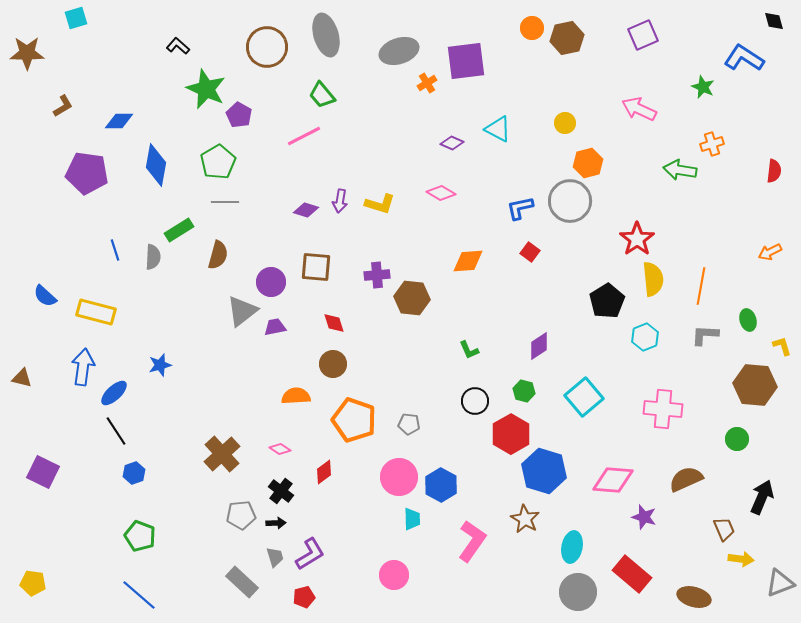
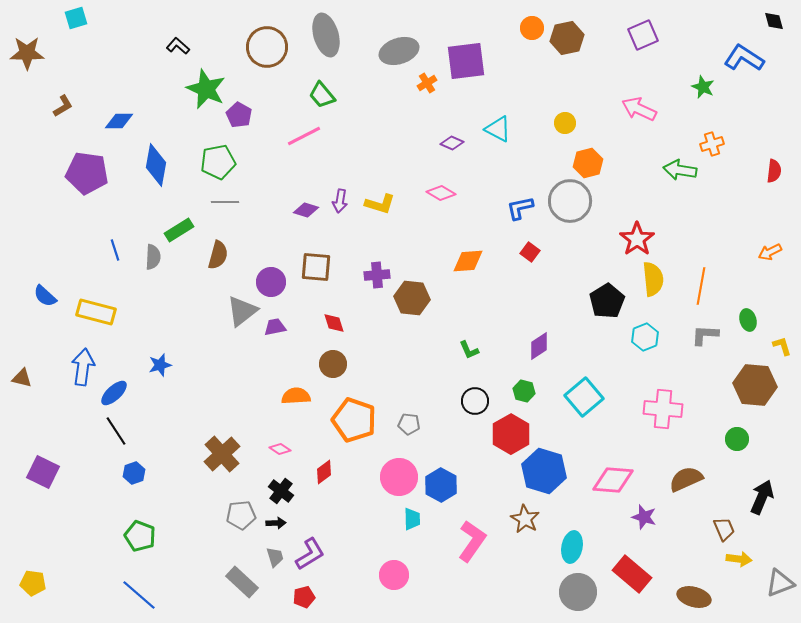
green pentagon at (218, 162): rotated 20 degrees clockwise
yellow arrow at (741, 559): moved 2 px left
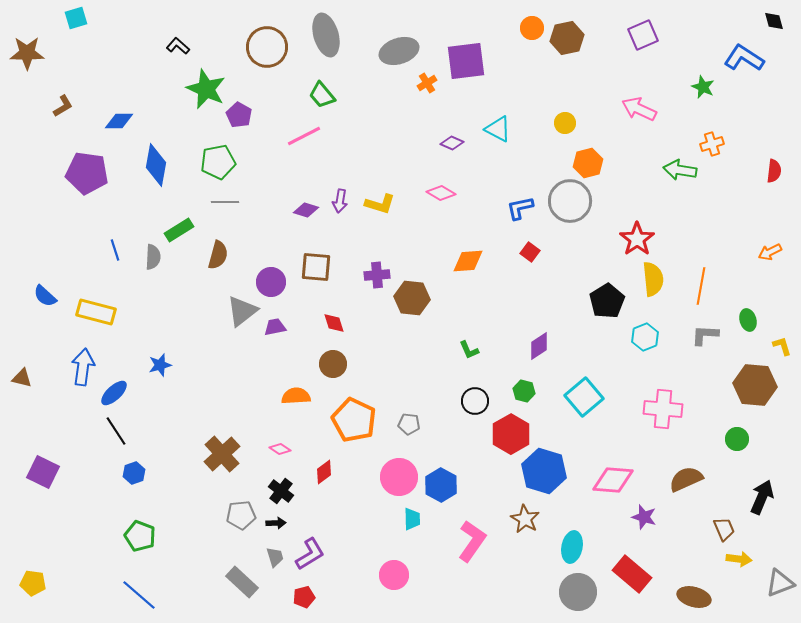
orange pentagon at (354, 420): rotated 6 degrees clockwise
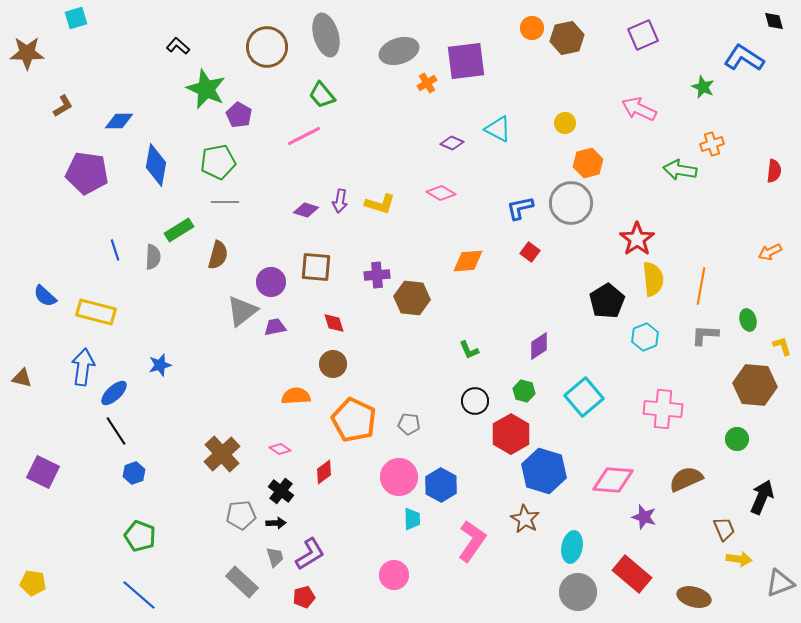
gray circle at (570, 201): moved 1 px right, 2 px down
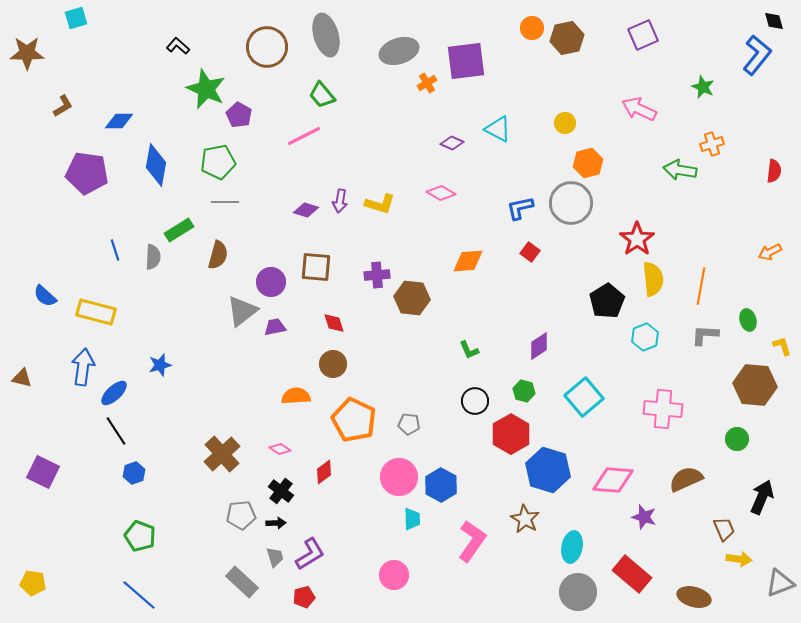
blue L-shape at (744, 58): moved 13 px right, 3 px up; rotated 96 degrees clockwise
blue hexagon at (544, 471): moved 4 px right, 1 px up
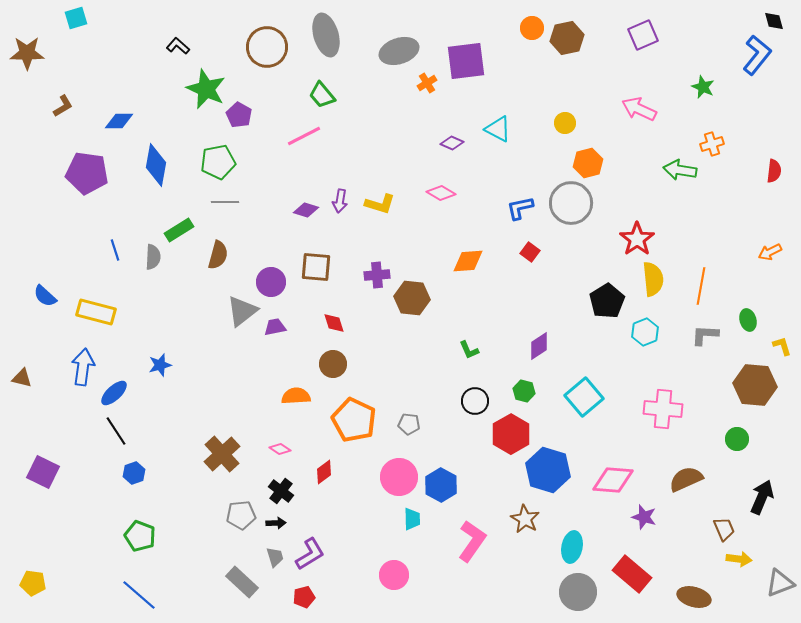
cyan hexagon at (645, 337): moved 5 px up
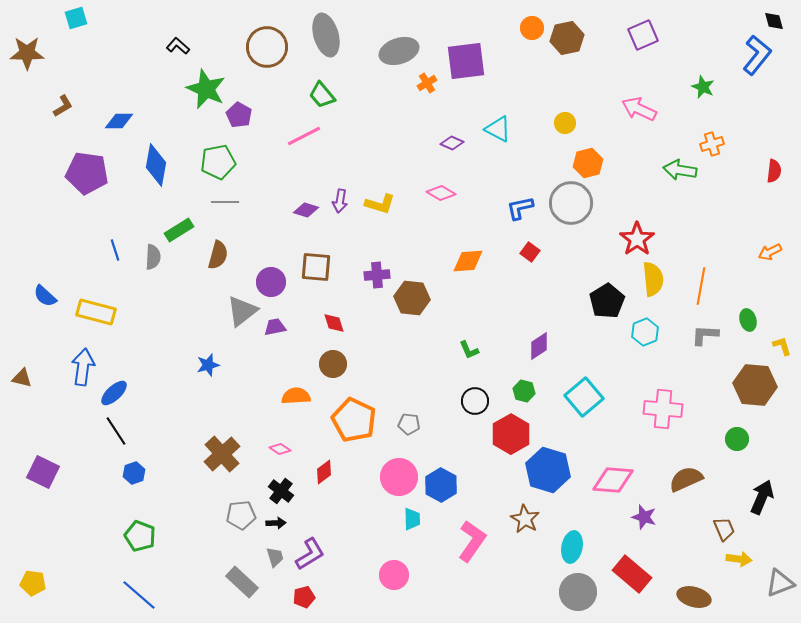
blue star at (160, 365): moved 48 px right
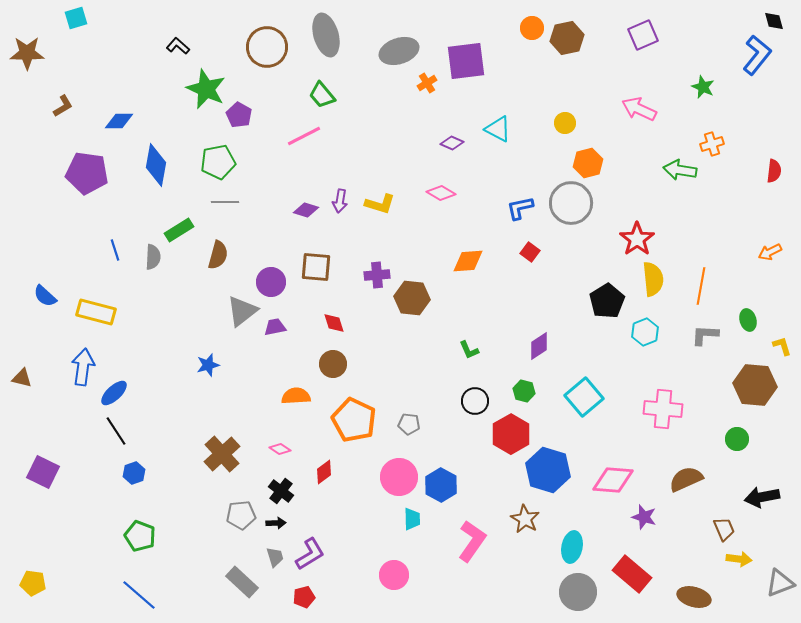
black arrow at (762, 497): rotated 124 degrees counterclockwise
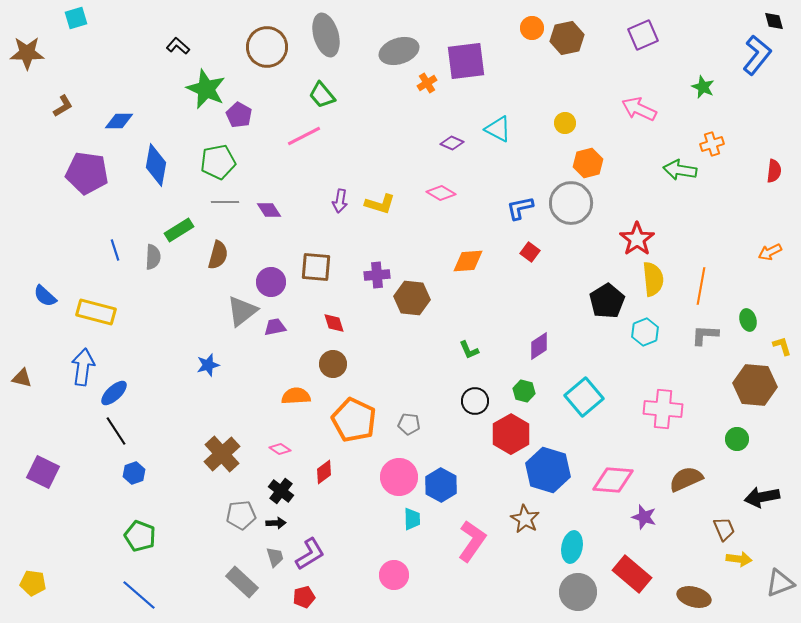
purple diamond at (306, 210): moved 37 px left; rotated 40 degrees clockwise
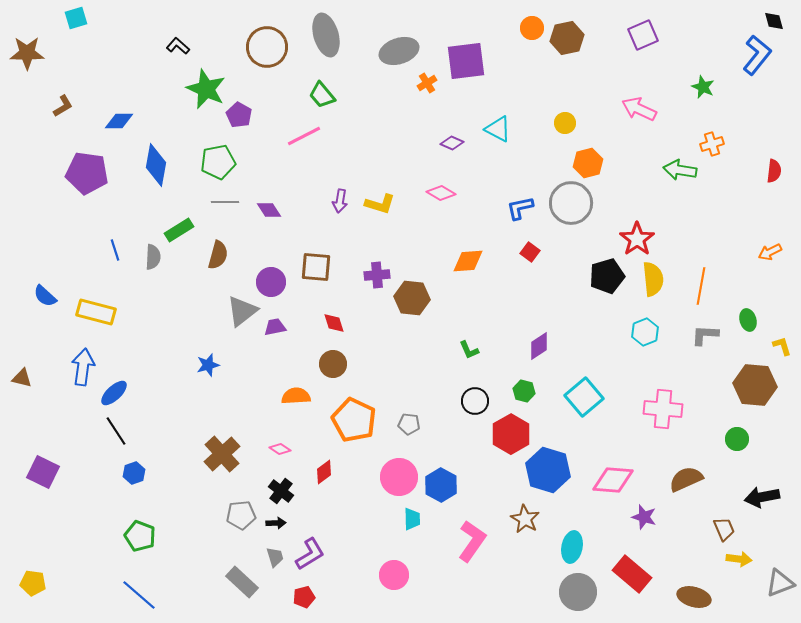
black pentagon at (607, 301): moved 25 px up; rotated 16 degrees clockwise
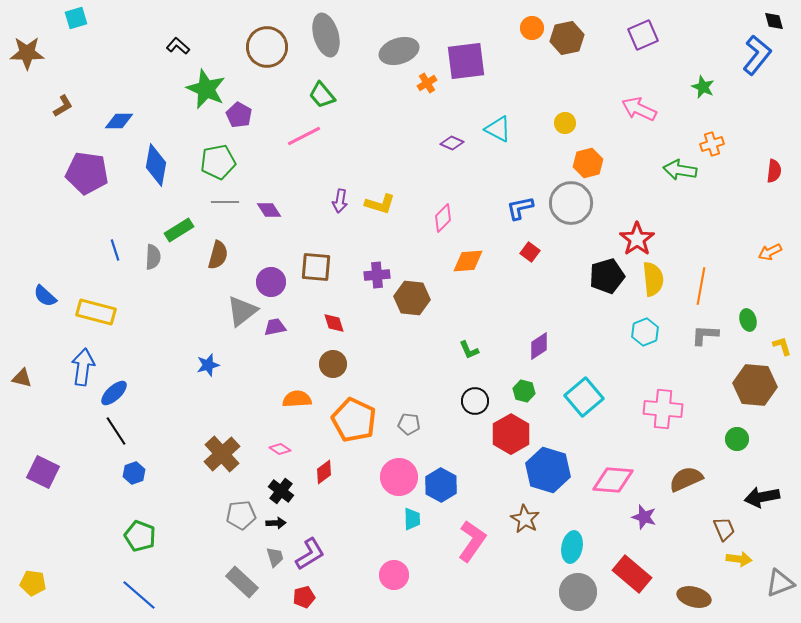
pink diamond at (441, 193): moved 2 px right, 25 px down; rotated 76 degrees counterclockwise
orange semicircle at (296, 396): moved 1 px right, 3 px down
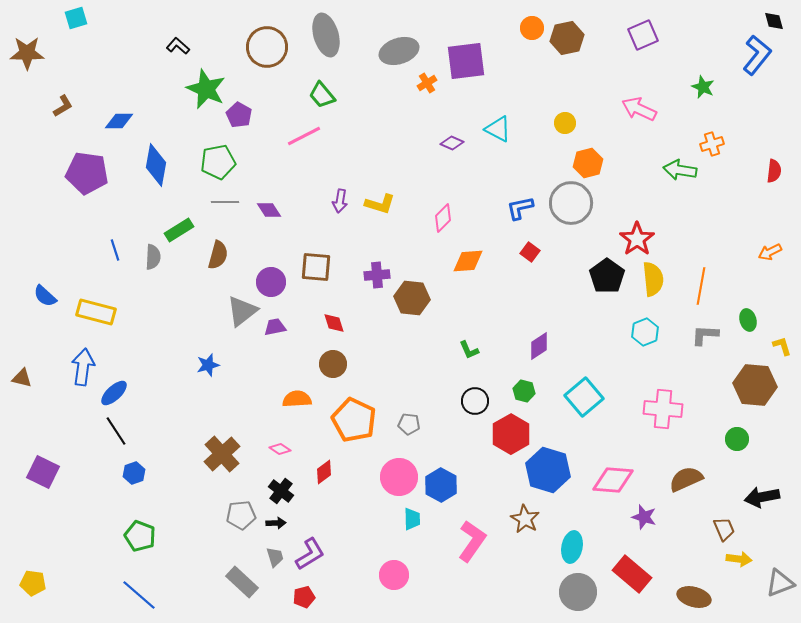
black pentagon at (607, 276): rotated 20 degrees counterclockwise
